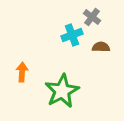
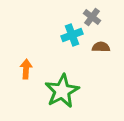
orange arrow: moved 4 px right, 3 px up
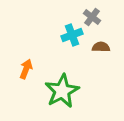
orange arrow: rotated 18 degrees clockwise
